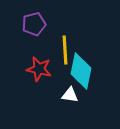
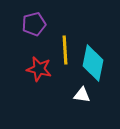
cyan diamond: moved 12 px right, 8 px up
white triangle: moved 12 px right
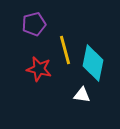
yellow line: rotated 12 degrees counterclockwise
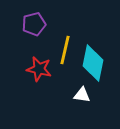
yellow line: rotated 28 degrees clockwise
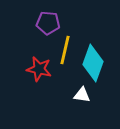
purple pentagon: moved 14 px right, 1 px up; rotated 20 degrees clockwise
cyan diamond: rotated 9 degrees clockwise
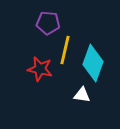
red star: moved 1 px right
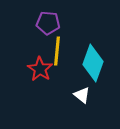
yellow line: moved 8 px left, 1 px down; rotated 8 degrees counterclockwise
red star: rotated 20 degrees clockwise
white triangle: rotated 30 degrees clockwise
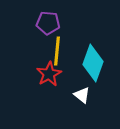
red star: moved 9 px right, 5 px down; rotated 10 degrees clockwise
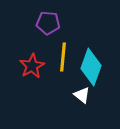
yellow line: moved 6 px right, 6 px down
cyan diamond: moved 2 px left, 4 px down
red star: moved 17 px left, 8 px up
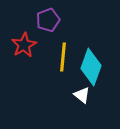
purple pentagon: moved 3 px up; rotated 25 degrees counterclockwise
red star: moved 8 px left, 21 px up
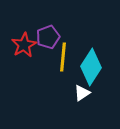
purple pentagon: moved 17 px down
cyan diamond: rotated 12 degrees clockwise
white triangle: moved 2 px up; rotated 48 degrees clockwise
